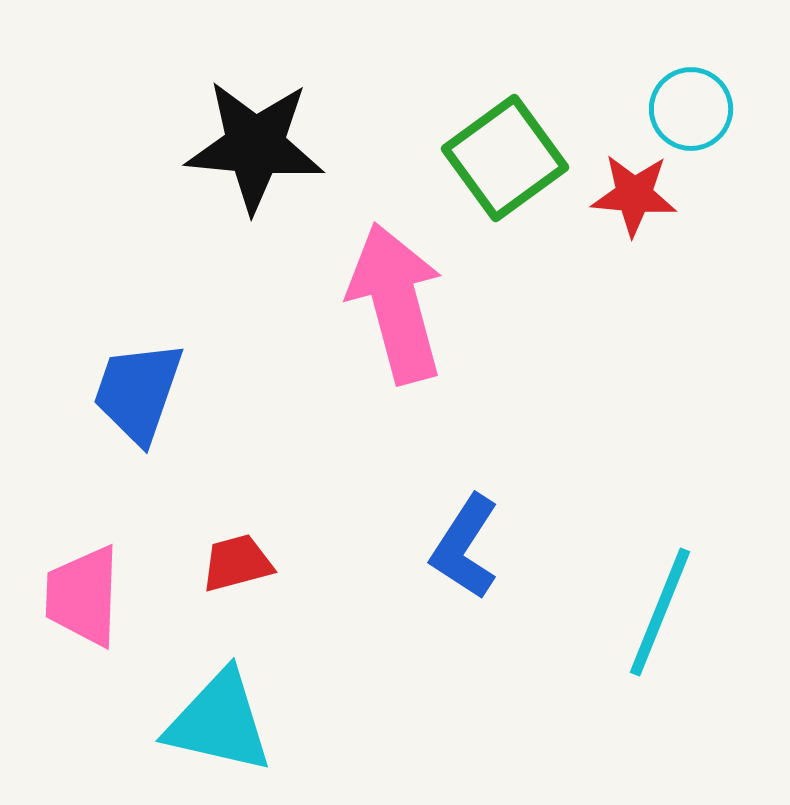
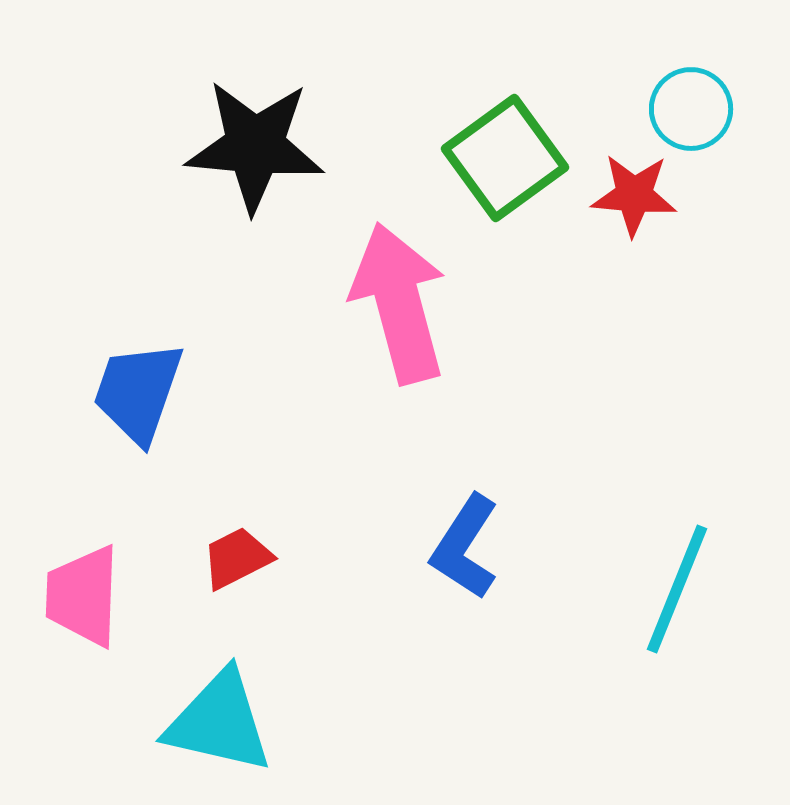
pink arrow: moved 3 px right
red trapezoid: moved 5 px up; rotated 12 degrees counterclockwise
cyan line: moved 17 px right, 23 px up
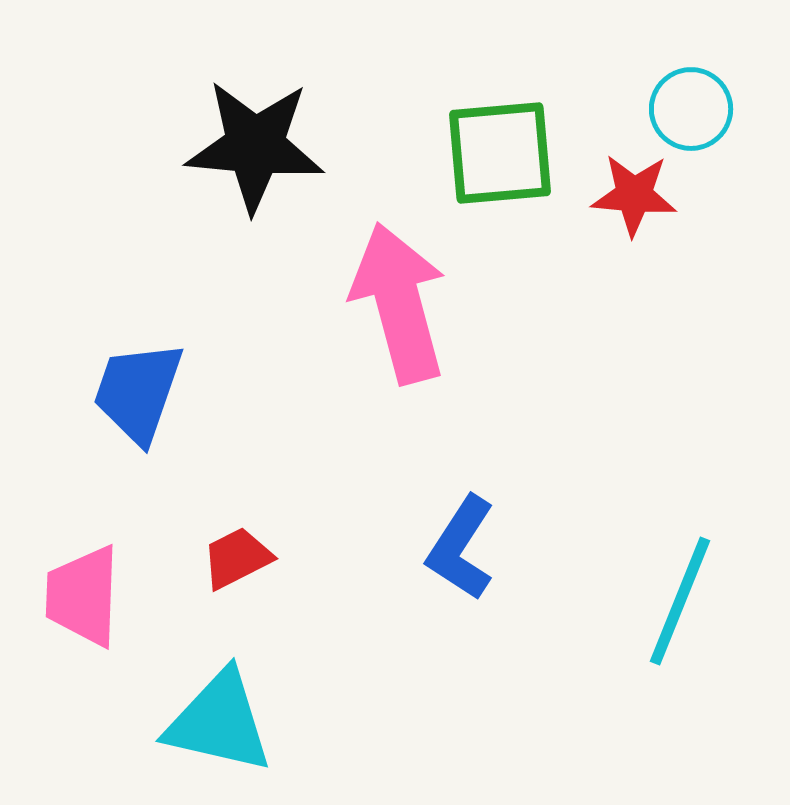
green square: moved 5 px left, 5 px up; rotated 31 degrees clockwise
blue L-shape: moved 4 px left, 1 px down
cyan line: moved 3 px right, 12 px down
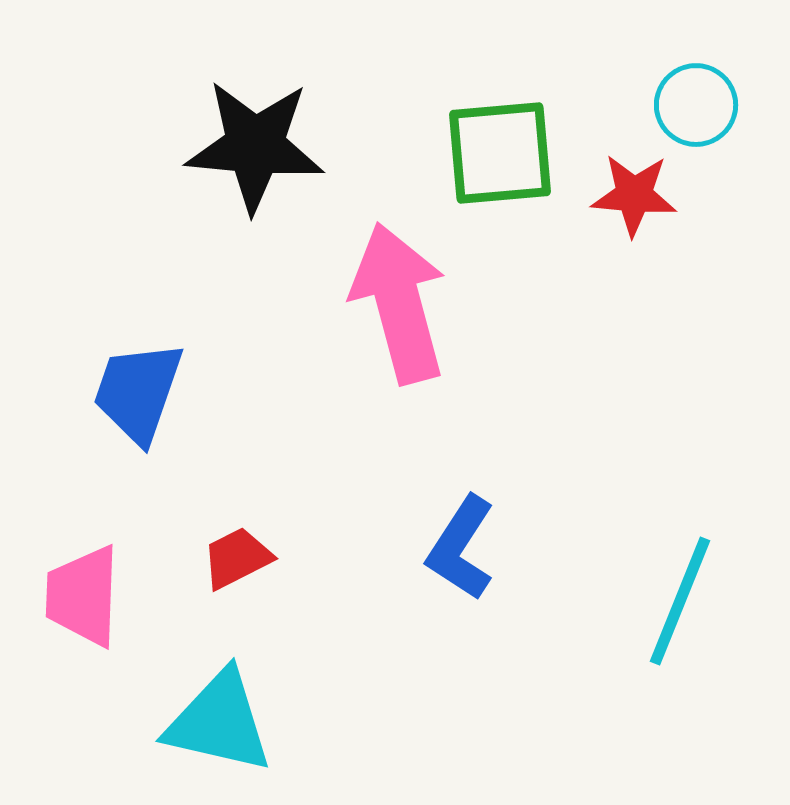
cyan circle: moved 5 px right, 4 px up
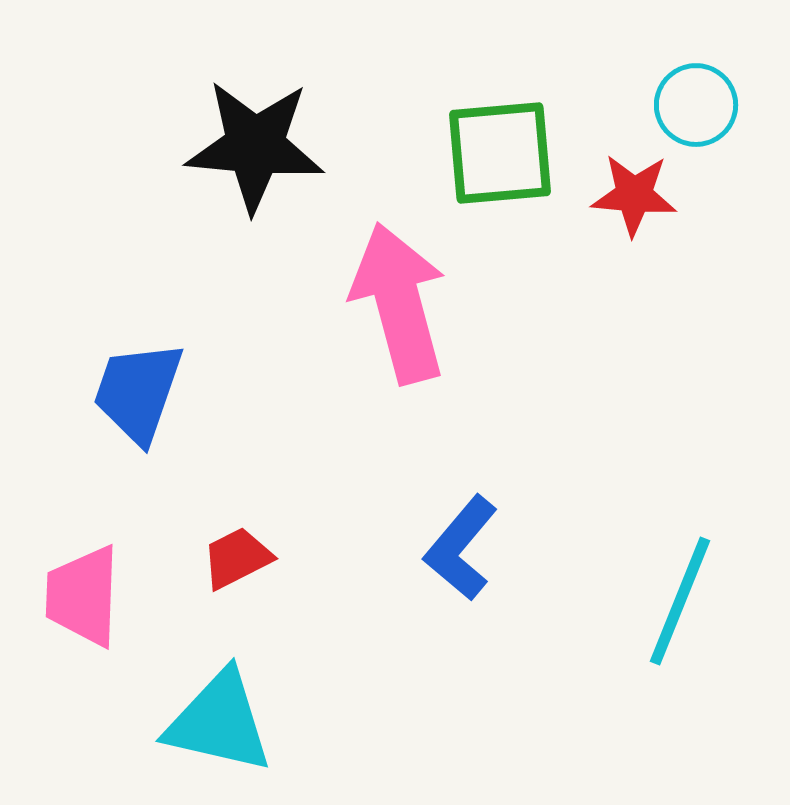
blue L-shape: rotated 7 degrees clockwise
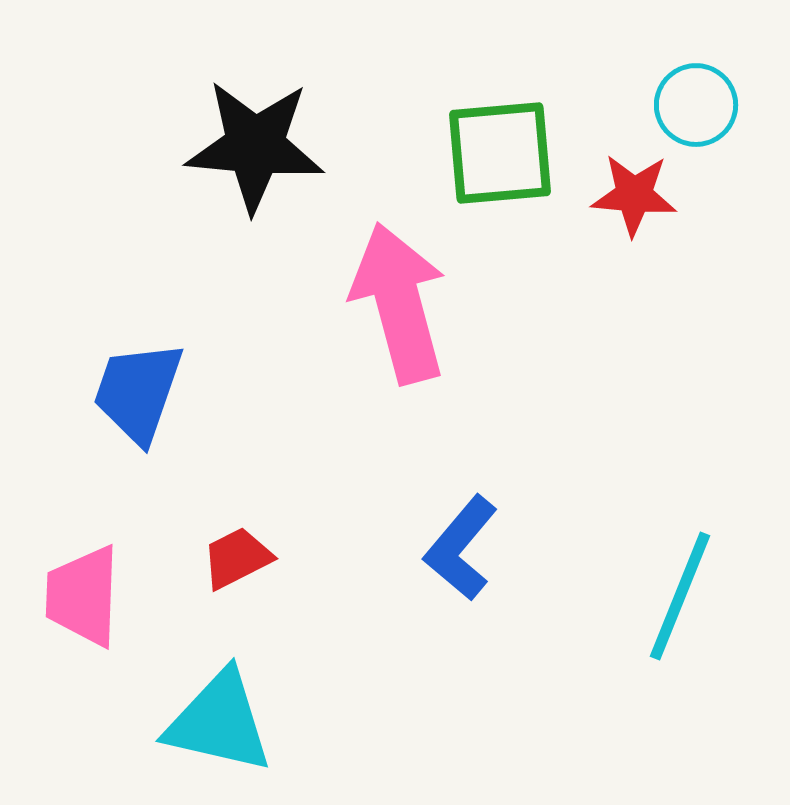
cyan line: moved 5 px up
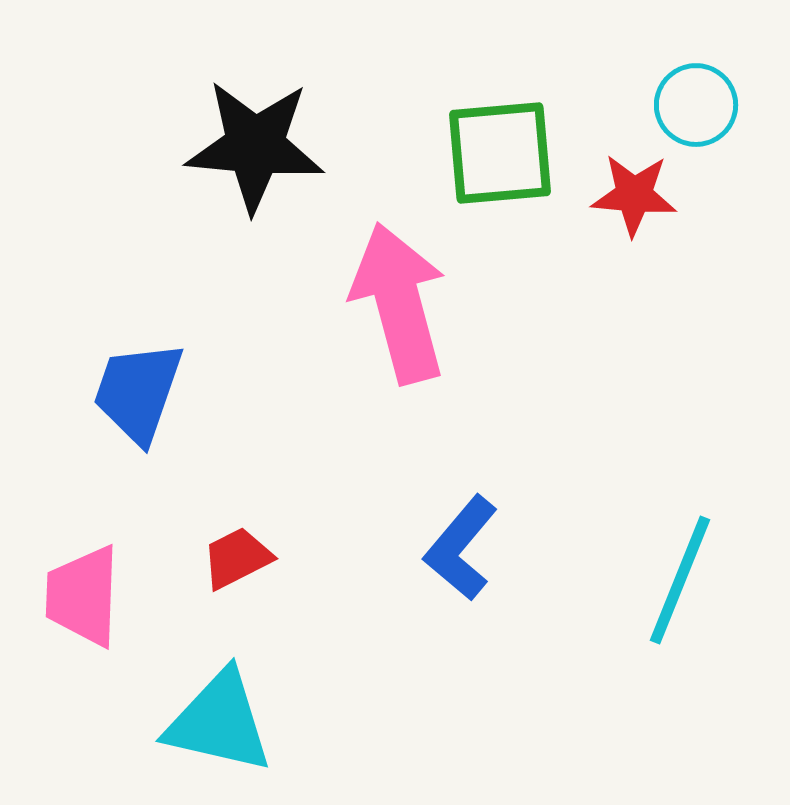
cyan line: moved 16 px up
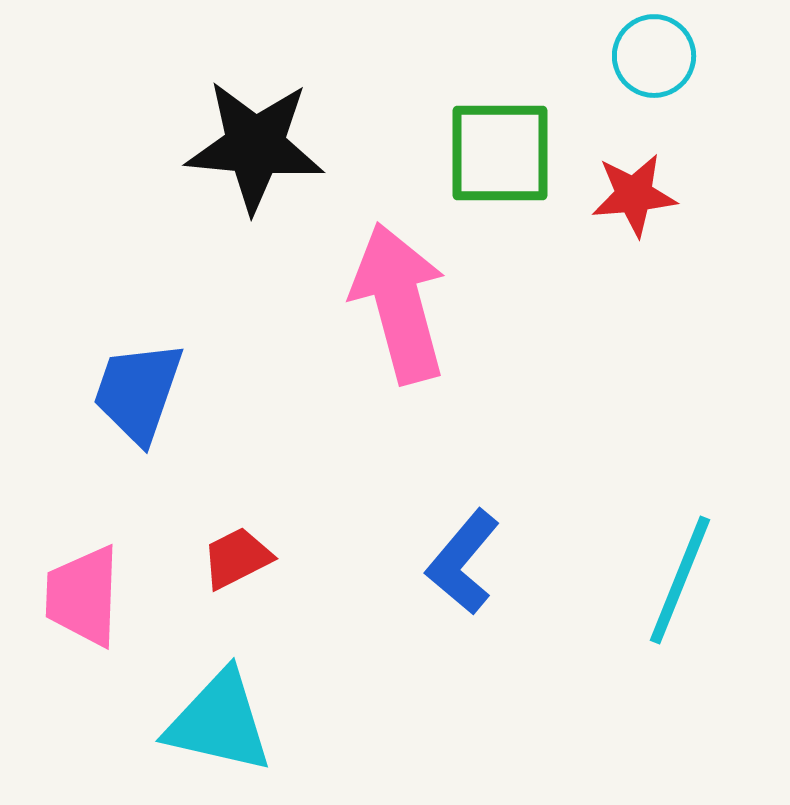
cyan circle: moved 42 px left, 49 px up
green square: rotated 5 degrees clockwise
red star: rotated 10 degrees counterclockwise
blue L-shape: moved 2 px right, 14 px down
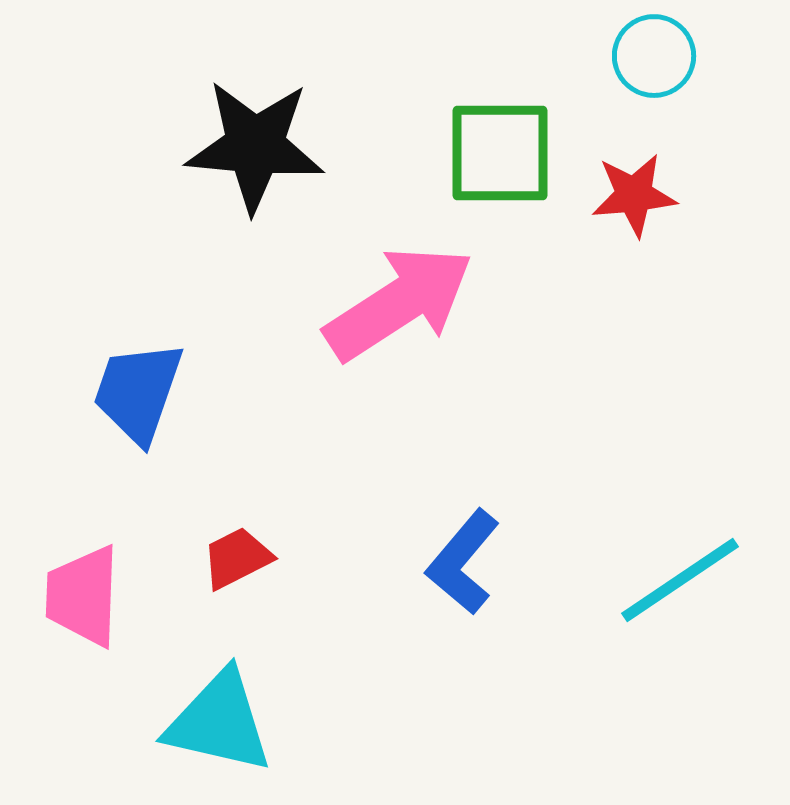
pink arrow: rotated 72 degrees clockwise
cyan line: rotated 34 degrees clockwise
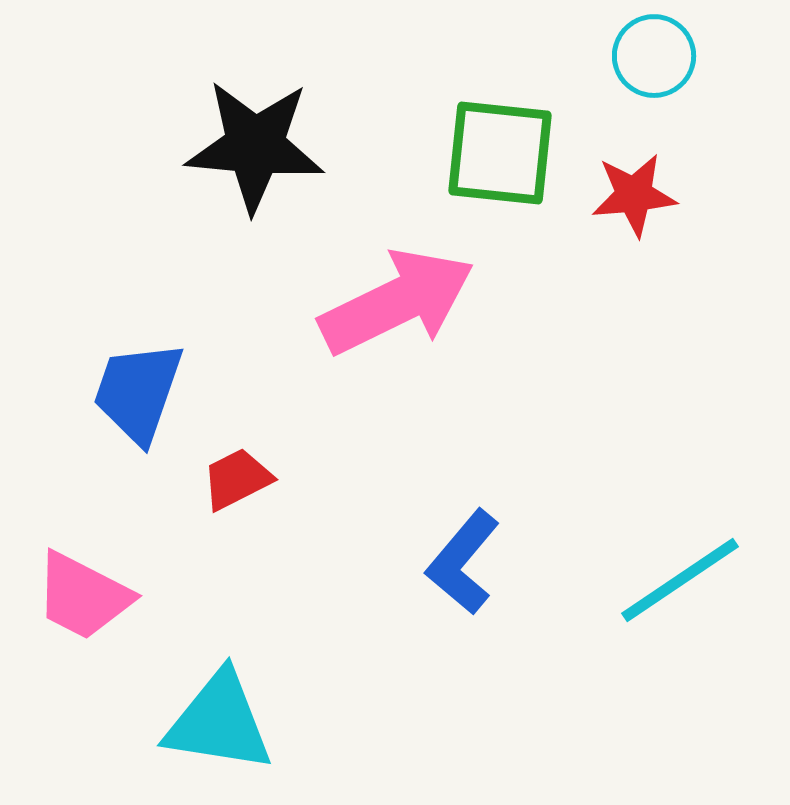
green square: rotated 6 degrees clockwise
pink arrow: moved 2 px left, 1 px up; rotated 7 degrees clockwise
red trapezoid: moved 79 px up
pink trapezoid: rotated 65 degrees counterclockwise
cyan triangle: rotated 4 degrees counterclockwise
